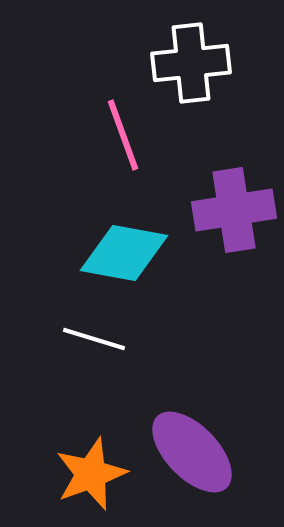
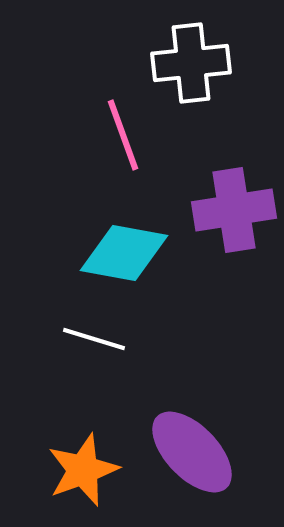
orange star: moved 8 px left, 4 px up
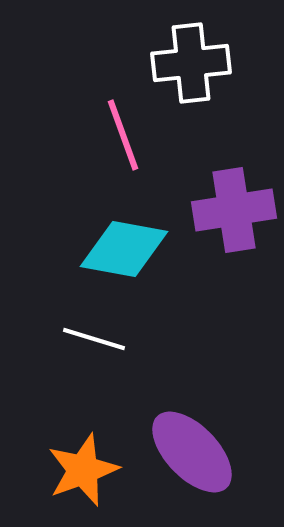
cyan diamond: moved 4 px up
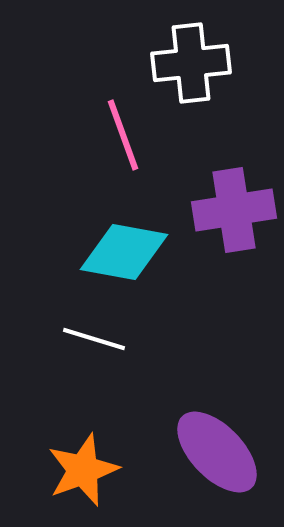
cyan diamond: moved 3 px down
purple ellipse: moved 25 px right
